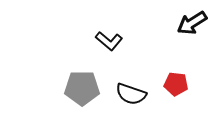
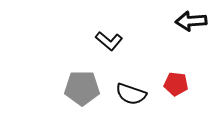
black arrow: moved 1 px left, 2 px up; rotated 28 degrees clockwise
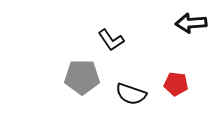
black arrow: moved 2 px down
black L-shape: moved 2 px right, 1 px up; rotated 16 degrees clockwise
gray pentagon: moved 11 px up
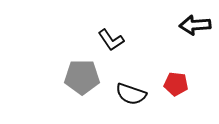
black arrow: moved 4 px right, 2 px down
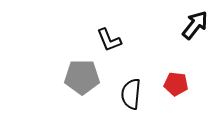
black arrow: rotated 132 degrees clockwise
black L-shape: moved 2 px left; rotated 12 degrees clockwise
black semicircle: rotated 76 degrees clockwise
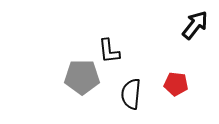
black L-shape: moved 11 px down; rotated 16 degrees clockwise
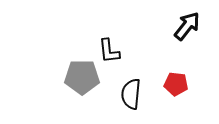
black arrow: moved 8 px left, 1 px down
